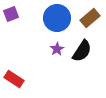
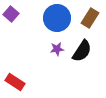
purple square: rotated 28 degrees counterclockwise
brown rectangle: rotated 18 degrees counterclockwise
purple star: rotated 24 degrees clockwise
red rectangle: moved 1 px right, 3 px down
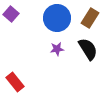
black semicircle: moved 6 px right, 2 px up; rotated 65 degrees counterclockwise
red rectangle: rotated 18 degrees clockwise
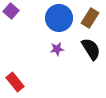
purple square: moved 3 px up
blue circle: moved 2 px right
black semicircle: moved 3 px right
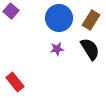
brown rectangle: moved 1 px right, 2 px down
black semicircle: moved 1 px left
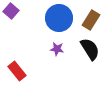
purple star: rotated 16 degrees clockwise
red rectangle: moved 2 px right, 11 px up
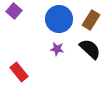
purple square: moved 3 px right
blue circle: moved 1 px down
black semicircle: rotated 15 degrees counterclockwise
red rectangle: moved 2 px right, 1 px down
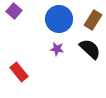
brown rectangle: moved 2 px right
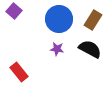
black semicircle: rotated 15 degrees counterclockwise
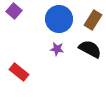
red rectangle: rotated 12 degrees counterclockwise
